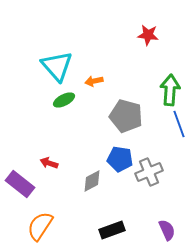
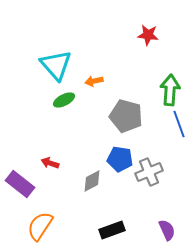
cyan triangle: moved 1 px left, 1 px up
red arrow: moved 1 px right
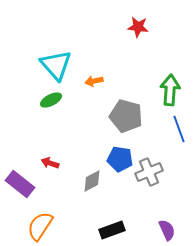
red star: moved 10 px left, 8 px up
green ellipse: moved 13 px left
blue line: moved 5 px down
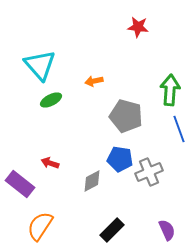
cyan triangle: moved 16 px left
black rectangle: rotated 25 degrees counterclockwise
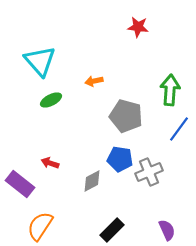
cyan triangle: moved 4 px up
blue line: rotated 56 degrees clockwise
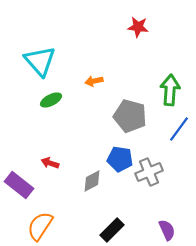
gray pentagon: moved 4 px right
purple rectangle: moved 1 px left, 1 px down
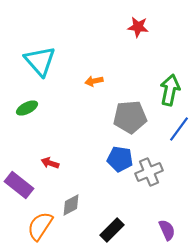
green arrow: rotated 8 degrees clockwise
green ellipse: moved 24 px left, 8 px down
gray pentagon: moved 1 px down; rotated 20 degrees counterclockwise
gray diamond: moved 21 px left, 24 px down
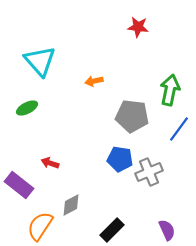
gray pentagon: moved 2 px right, 1 px up; rotated 12 degrees clockwise
